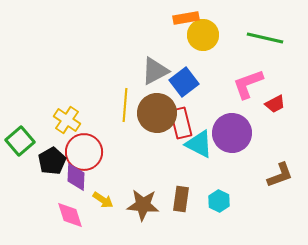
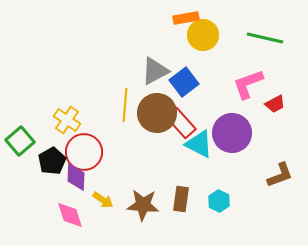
red rectangle: rotated 28 degrees counterclockwise
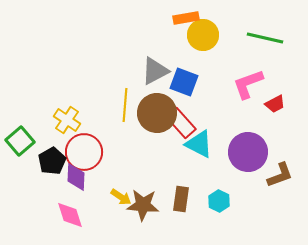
blue square: rotated 32 degrees counterclockwise
purple circle: moved 16 px right, 19 px down
yellow arrow: moved 18 px right, 3 px up
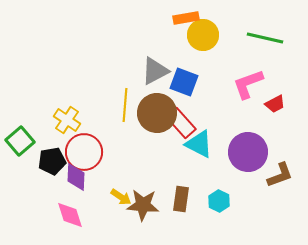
black pentagon: rotated 20 degrees clockwise
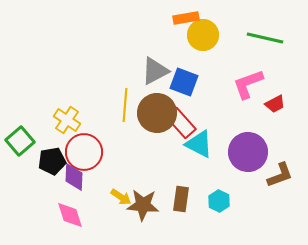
purple diamond: moved 2 px left
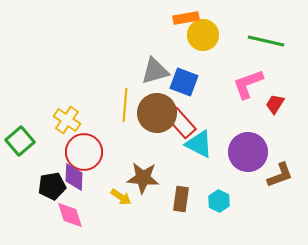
green line: moved 1 px right, 3 px down
gray triangle: rotated 12 degrees clockwise
red trapezoid: rotated 150 degrees clockwise
black pentagon: moved 25 px down
brown star: moved 27 px up
